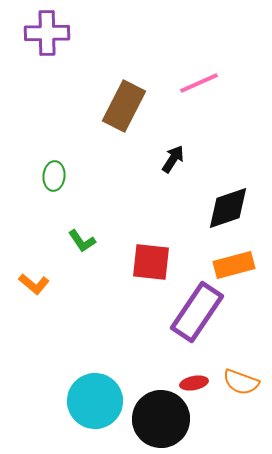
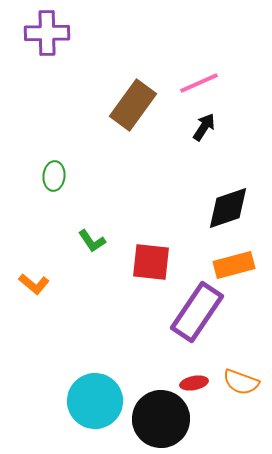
brown rectangle: moved 9 px right, 1 px up; rotated 9 degrees clockwise
black arrow: moved 31 px right, 32 px up
green L-shape: moved 10 px right
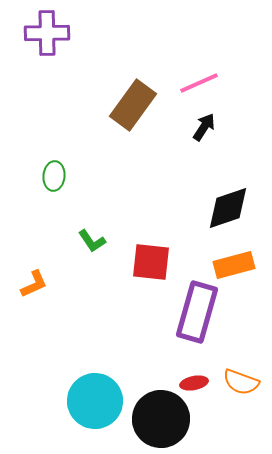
orange L-shape: rotated 64 degrees counterclockwise
purple rectangle: rotated 18 degrees counterclockwise
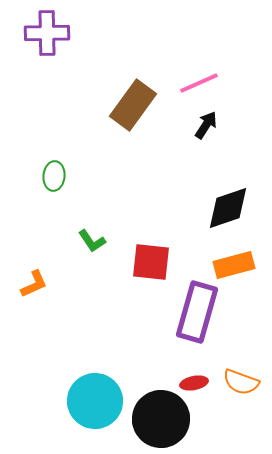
black arrow: moved 2 px right, 2 px up
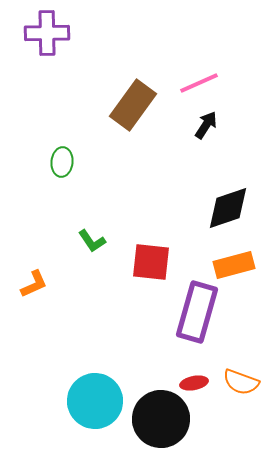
green ellipse: moved 8 px right, 14 px up
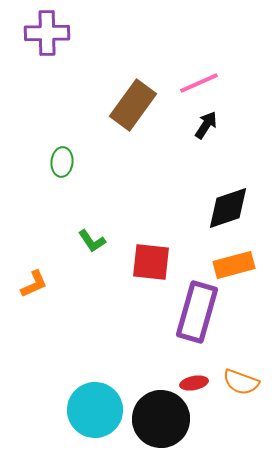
cyan circle: moved 9 px down
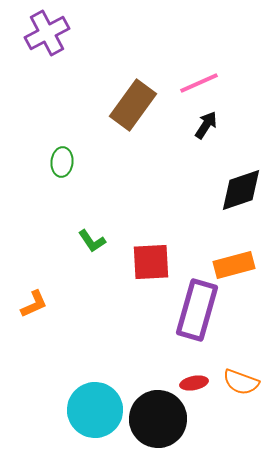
purple cross: rotated 27 degrees counterclockwise
black diamond: moved 13 px right, 18 px up
red square: rotated 9 degrees counterclockwise
orange L-shape: moved 20 px down
purple rectangle: moved 2 px up
black circle: moved 3 px left
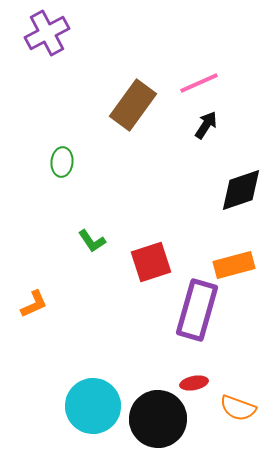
red square: rotated 15 degrees counterclockwise
orange semicircle: moved 3 px left, 26 px down
cyan circle: moved 2 px left, 4 px up
